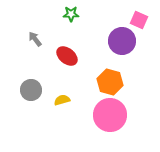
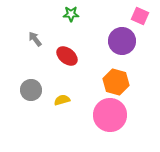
pink square: moved 1 px right, 4 px up
orange hexagon: moved 6 px right
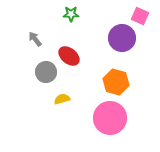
purple circle: moved 3 px up
red ellipse: moved 2 px right
gray circle: moved 15 px right, 18 px up
yellow semicircle: moved 1 px up
pink circle: moved 3 px down
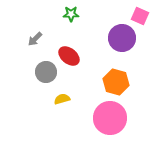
gray arrow: rotated 98 degrees counterclockwise
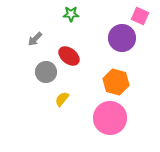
yellow semicircle: rotated 35 degrees counterclockwise
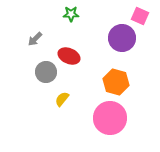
red ellipse: rotated 15 degrees counterclockwise
